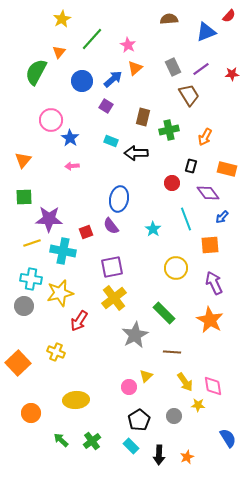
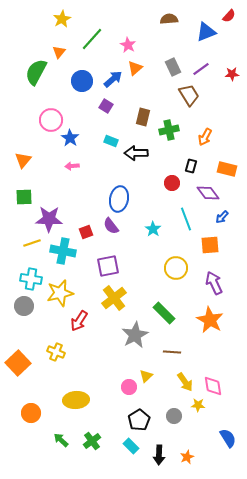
purple square at (112, 267): moved 4 px left, 1 px up
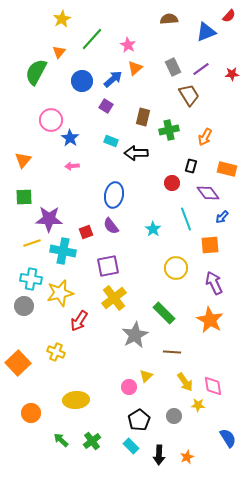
blue ellipse at (119, 199): moved 5 px left, 4 px up
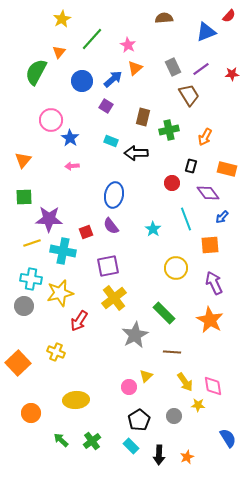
brown semicircle at (169, 19): moved 5 px left, 1 px up
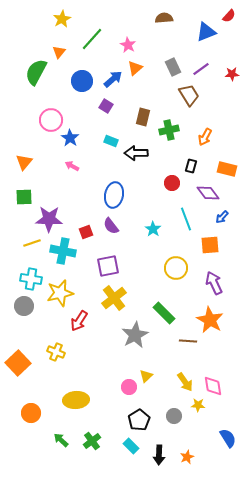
orange triangle at (23, 160): moved 1 px right, 2 px down
pink arrow at (72, 166): rotated 32 degrees clockwise
brown line at (172, 352): moved 16 px right, 11 px up
